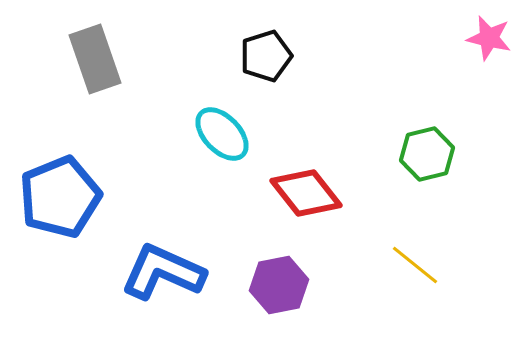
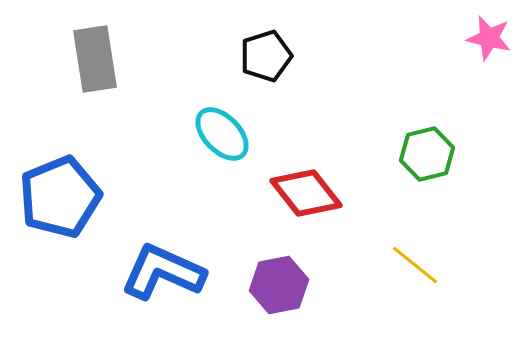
gray rectangle: rotated 10 degrees clockwise
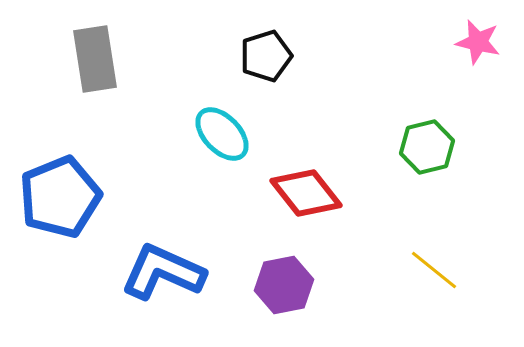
pink star: moved 11 px left, 4 px down
green hexagon: moved 7 px up
yellow line: moved 19 px right, 5 px down
purple hexagon: moved 5 px right
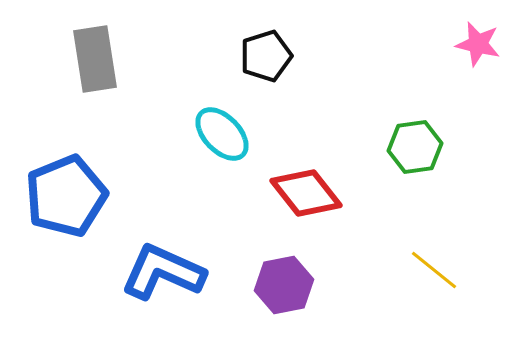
pink star: moved 2 px down
green hexagon: moved 12 px left; rotated 6 degrees clockwise
blue pentagon: moved 6 px right, 1 px up
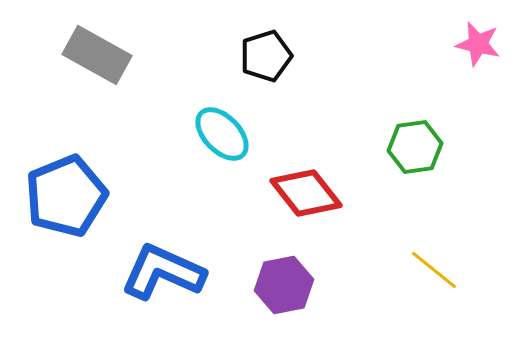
gray rectangle: moved 2 px right, 4 px up; rotated 52 degrees counterclockwise
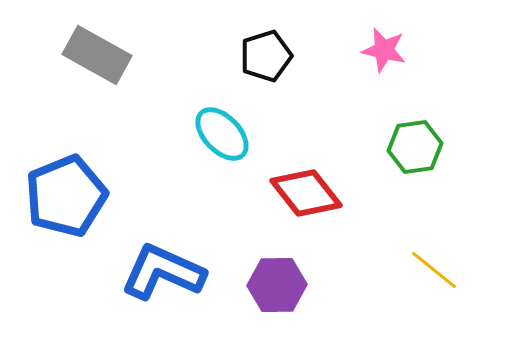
pink star: moved 94 px left, 6 px down
purple hexagon: moved 7 px left; rotated 10 degrees clockwise
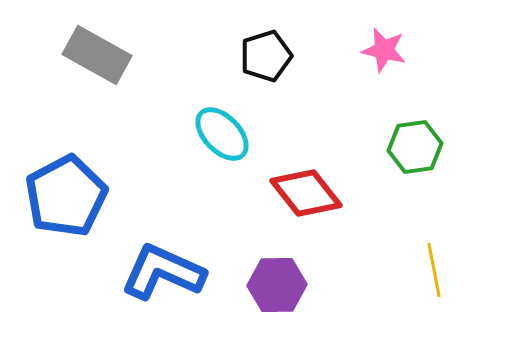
blue pentagon: rotated 6 degrees counterclockwise
yellow line: rotated 40 degrees clockwise
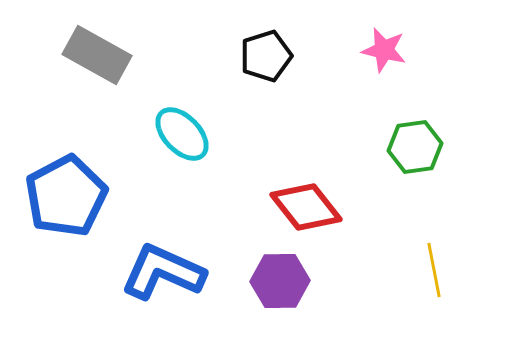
cyan ellipse: moved 40 px left
red diamond: moved 14 px down
purple hexagon: moved 3 px right, 4 px up
